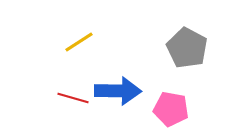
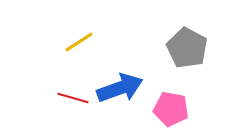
blue arrow: moved 2 px right, 3 px up; rotated 21 degrees counterclockwise
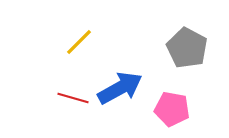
yellow line: rotated 12 degrees counterclockwise
blue arrow: rotated 9 degrees counterclockwise
pink pentagon: moved 1 px right
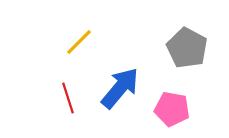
blue arrow: rotated 21 degrees counterclockwise
red line: moved 5 px left; rotated 56 degrees clockwise
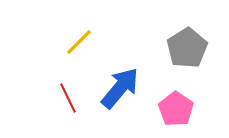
gray pentagon: rotated 12 degrees clockwise
red line: rotated 8 degrees counterclockwise
pink pentagon: moved 4 px right; rotated 24 degrees clockwise
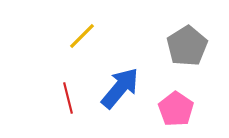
yellow line: moved 3 px right, 6 px up
gray pentagon: moved 2 px up
red line: rotated 12 degrees clockwise
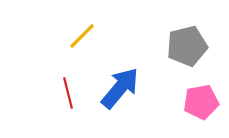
gray pentagon: rotated 18 degrees clockwise
red line: moved 5 px up
pink pentagon: moved 25 px right, 7 px up; rotated 28 degrees clockwise
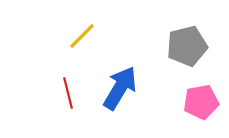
blue arrow: rotated 9 degrees counterclockwise
